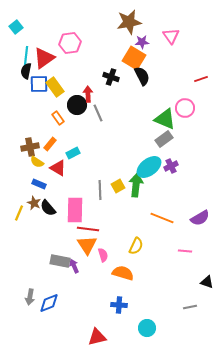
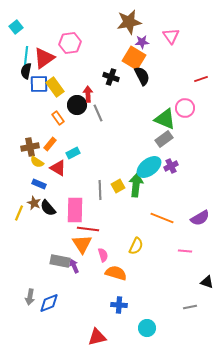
orange triangle at (87, 245): moved 5 px left, 1 px up
orange semicircle at (123, 273): moved 7 px left
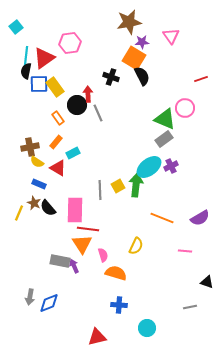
orange rectangle at (50, 144): moved 6 px right, 2 px up
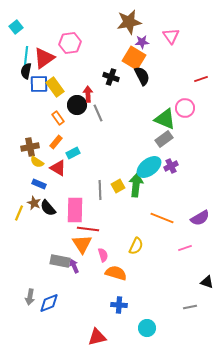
pink line at (185, 251): moved 3 px up; rotated 24 degrees counterclockwise
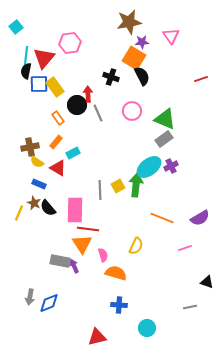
red triangle at (44, 58): rotated 15 degrees counterclockwise
pink circle at (185, 108): moved 53 px left, 3 px down
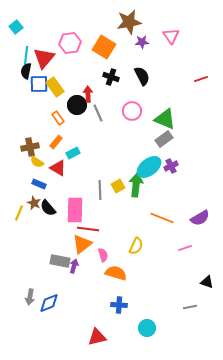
orange square at (134, 58): moved 30 px left, 11 px up
orange triangle at (82, 244): rotated 25 degrees clockwise
purple arrow at (74, 266): rotated 40 degrees clockwise
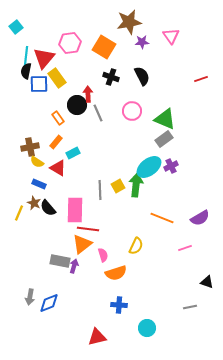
yellow rectangle at (55, 87): moved 2 px right, 9 px up
orange semicircle at (116, 273): rotated 145 degrees clockwise
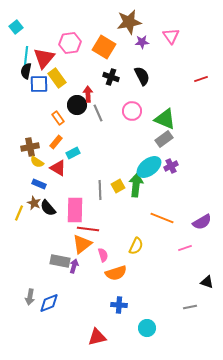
purple semicircle at (200, 218): moved 2 px right, 4 px down
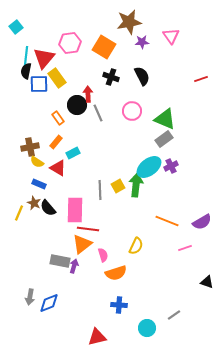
orange line at (162, 218): moved 5 px right, 3 px down
gray line at (190, 307): moved 16 px left, 8 px down; rotated 24 degrees counterclockwise
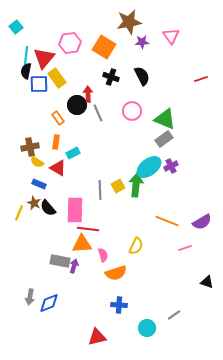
orange rectangle at (56, 142): rotated 32 degrees counterclockwise
orange triangle at (82, 244): rotated 35 degrees clockwise
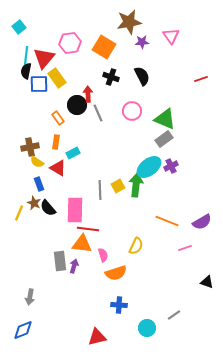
cyan square at (16, 27): moved 3 px right
blue rectangle at (39, 184): rotated 48 degrees clockwise
orange triangle at (82, 244): rotated 10 degrees clockwise
gray rectangle at (60, 261): rotated 72 degrees clockwise
blue diamond at (49, 303): moved 26 px left, 27 px down
